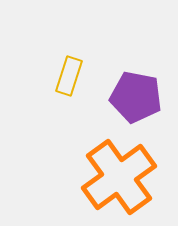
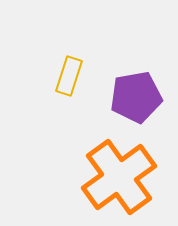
purple pentagon: rotated 21 degrees counterclockwise
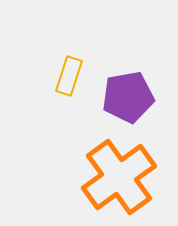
purple pentagon: moved 8 px left
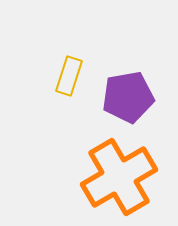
orange cross: rotated 6 degrees clockwise
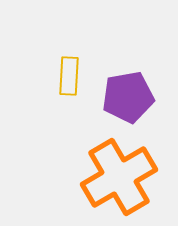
yellow rectangle: rotated 15 degrees counterclockwise
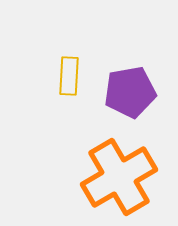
purple pentagon: moved 2 px right, 5 px up
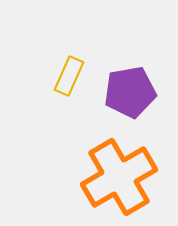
yellow rectangle: rotated 21 degrees clockwise
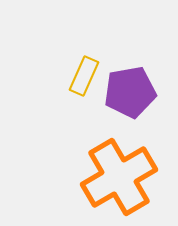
yellow rectangle: moved 15 px right
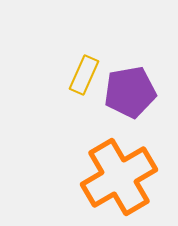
yellow rectangle: moved 1 px up
